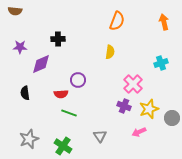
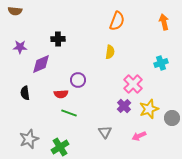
purple cross: rotated 24 degrees clockwise
pink arrow: moved 4 px down
gray triangle: moved 5 px right, 4 px up
green cross: moved 3 px left, 1 px down; rotated 24 degrees clockwise
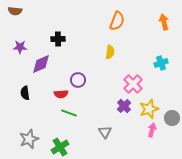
pink arrow: moved 13 px right, 6 px up; rotated 128 degrees clockwise
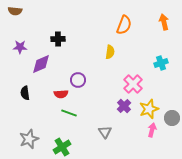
orange semicircle: moved 7 px right, 4 px down
green cross: moved 2 px right
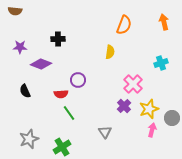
purple diamond: rotated 45 degrees clockwise
black semicircle: moved 2 px up; rotated 16 degrees counterclockwise
green line: rotated 35 degrees clockwise
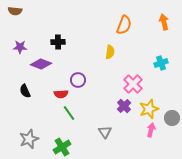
black cross: moved 3 px down
pink arrow: moved 1 px left
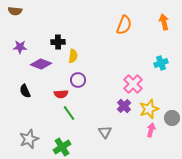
yellow semicircle: moved 37 px left, 4 px down
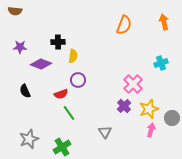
red semicircle: rotated 16 degrees counterclockwise
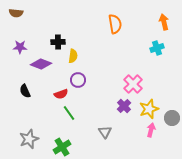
brown semicircle: moved 1 px right, 2 px down
orange semicircle: moved 9 px left, 1 px up; rotated 30 degrees counterclockwise
cyan cross: moved 4 px left, 15 px up
